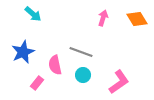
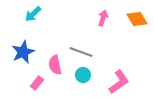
cyan arrow: rotated 96 degrees clockwise
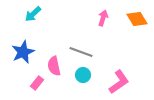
pink semicircle: moved 1 px left, 1 px down
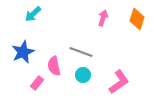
orange diamond: rotated 50 degrees clockwise
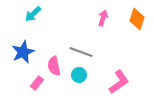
cyan circle: moved 4 px left
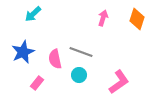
pink semicircle: moved 1 px right, 7 px up
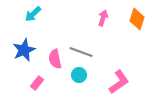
blue star: moved 1 px right, 2 px up
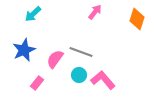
pink arrow: moved 8 px left, 6 px up; rotated 21 degrees clockwise
pink semicircle: rotated 48 degrees clockwise
pink L-shape: moved 16 px left, 2 px up; rotated 95 degrees counterclockwise
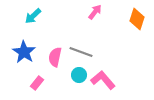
cyan arrow: moved 2 px down
blue star: moved 2 px down; rotated 15 degrees counterclockwise
pink semicircle: moved 2 px up; rotated 24 degrees counterclockwise
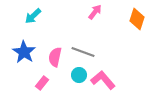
gray line: moved 2 px right
pink rectangle: moved 5 px right
